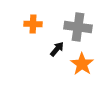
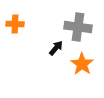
orange cross: moved 18 px left
black arrow: moved 1 px left, 1 px up
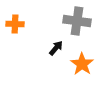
gray cross: moved 1 px left, 6 px up
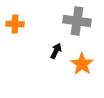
black arrow: moved 3 px down; rotated 14 degrees counterclockwise
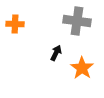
black arrow: moved 2 px down
orange star: moved 4 px down
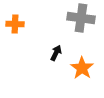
gray cross: moved 4 px right, 3 px up
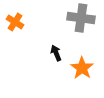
orange cross: moved 2 px up; rotated 30 degrees clockwise
black arrow: rotated 49 degrees counterclockwise
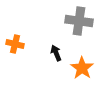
gray cross: moved 2 px left, 3 px down
orange cross: moved 22 px down; rotated 18 degrees counterclockwise
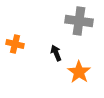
orange star: moved 3 px left, 4 px down
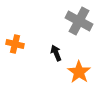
gray cross: rotated 20 degrees clockwise
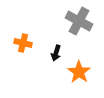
orange cross: moved 8 px right, 1 px up
black arrow: rotated 140 degrees counterclockwise
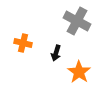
gray cross: moved 2 px left
